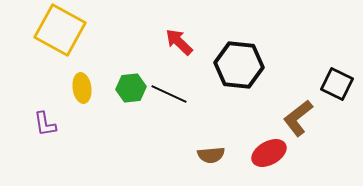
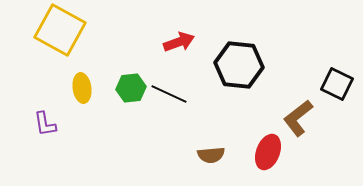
red arrow: rotated 116 degrees clockwise
red ellipse: moved 1 px left, 1 px up; rotated 40 degrees counterclockwise
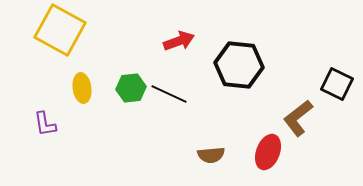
red arrow: moved 1 px up
